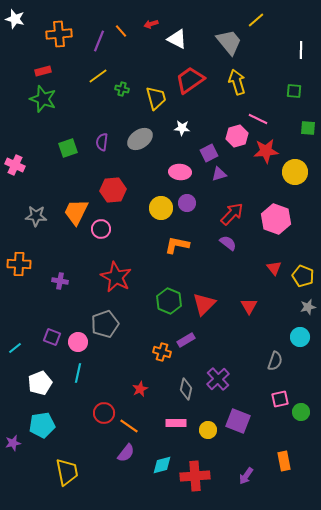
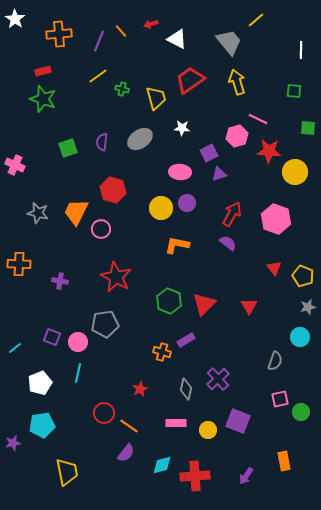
white star at (15, 19): rotated 18 degrees clockwise
red star at (266, 151): moved 3 px right; rotated 10 degrees clockwise
red hexagon at (113, 190): rotated 20 degrees clockwise
red arrow at (232, 214): rotated 15 degrees counterclockwise
gray star at (36, 216): moved 2 px right, 3 px up; rotated 10 degrees clockwise
gray pentagon at (105, 324): rotated 12 degrees clockwise
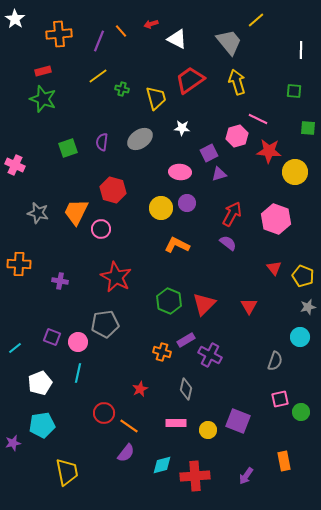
orange L-shape at (177, 245): rotated 15 degrees clockwise
purple cross at (218, 379): moved 8 px left, 24 px up; rotated 20 degrees counterclockwise
